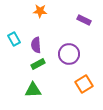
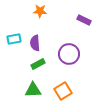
cyan rectangle: rotated 72 degrees counterclockwise
purple semicircle: moved 1 px left, 2 px up
orange square: moved 21 px left, 7 px down
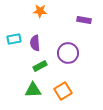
purple rectangle: rotated 16 degrees counterclockwise
purple circle: moved 1 px left, 1 px up
green rectangle: moved 2 px right, 2 px down
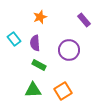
orange star: moved 6 px down; rotated 24 degrees counterclockwise
purple rectangle: rotated 40 degrees clockwise
cyan rectangle: rotated 64 degrees clockwise
purple circle: moved 1 px right, 3 px up
green rectangle: moved 1 px left, 1 px up; rotated 56 degrees clockwise
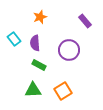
purple rectangle: moved 1 px right, 1 px down
